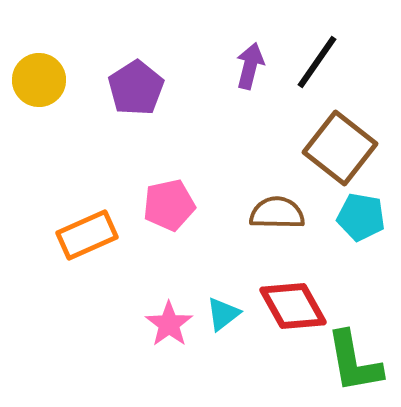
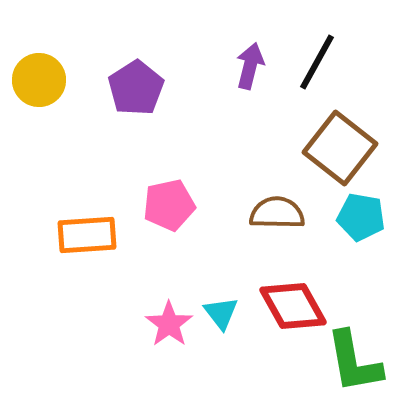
black line: rotated 6 degrees counterclockwise
orange rectangle: rotated 20 degrees clockwise
cyan triangle: moved 2 px left, 1 px up; rotated 30 degrees counterclockwise
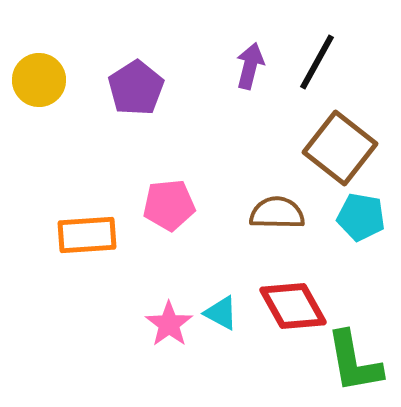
pink pentagon: rotated 6 degrees clockwise
cyan triangle: rotated 24 degrees counterclockwise
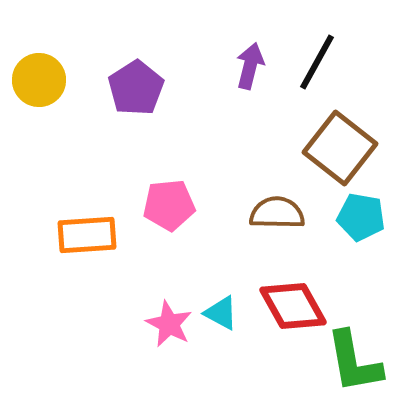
pink star: rotated 9 degrees counterclockwise
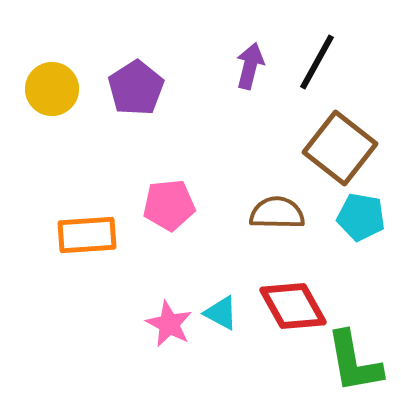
yellow circle: moved 13 px right, 9 px down
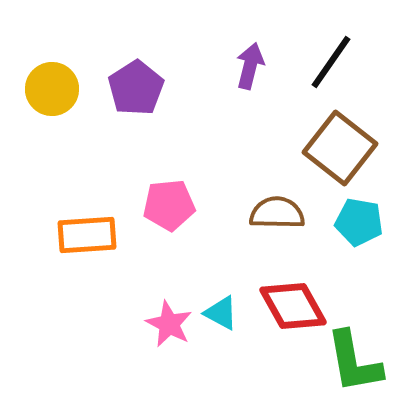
black line: moved 14 px right; rotated 6 degrees clockwise
cyan pentagon: moved 2 px left, 5 px down
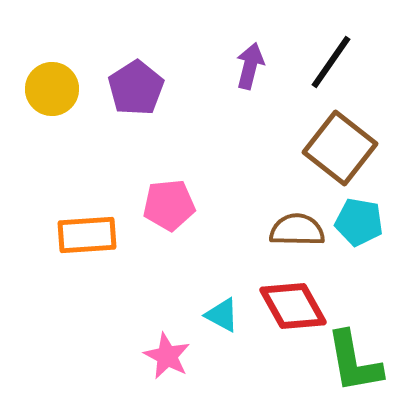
brown semicircle: moved 20 px right, 17 px down
cyan triangle: moved 1 px right, 2 px down
pink star: moved 2 px left, 32 px down
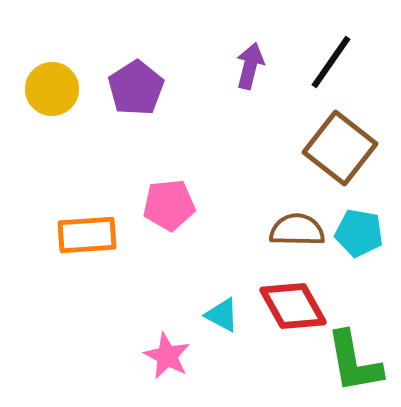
cyan pentagon: moved 11 px down
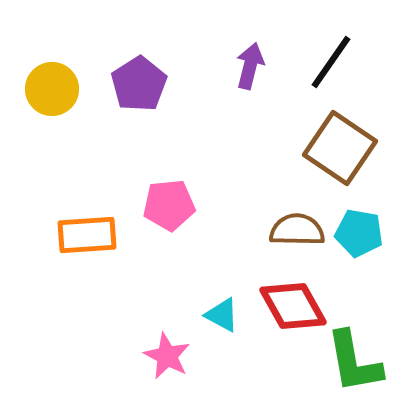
purple pentagon: moved 3 px right, 4 px up
brown square: rotated 4 degrees counterclockwise
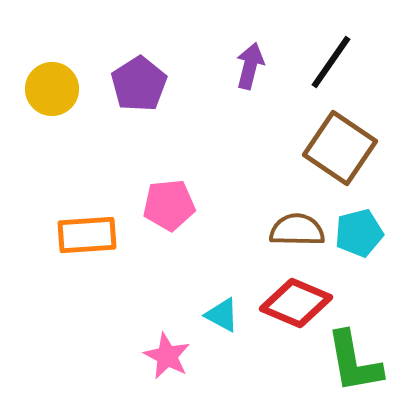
cyan pentagon: rotated 24 degrees counterclockwise
red diamond: moved 3 px right, 3 px up; rotated 38 degrees counterclockwise
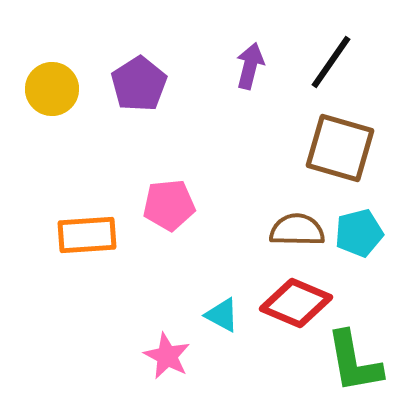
brown square: rotated 18 degrees counterclockwise
